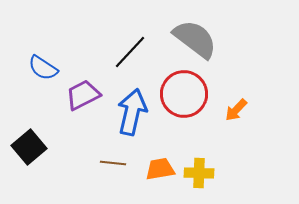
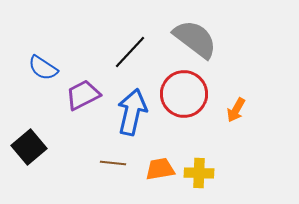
orange arrow: rotated 15 degrees counterclockwise
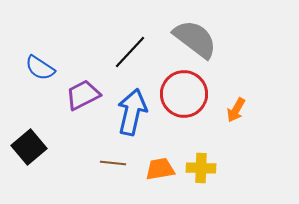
blue semicircle: moved 3 px left
yellow cross: moved 2 px right, 5 px up
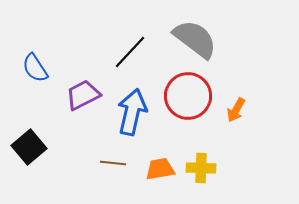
blue semicircle: moved 5 px left; rotated 24 degrees clockwise
red circle: moved 4 px right, 2 px down
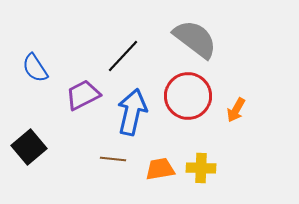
black line: moved 7 px left, 4 px down
brown line: moved 4 px up
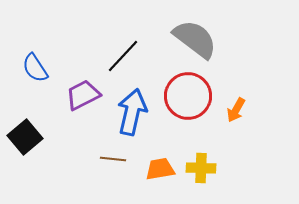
black square: moved 4 px left, 10 px up
